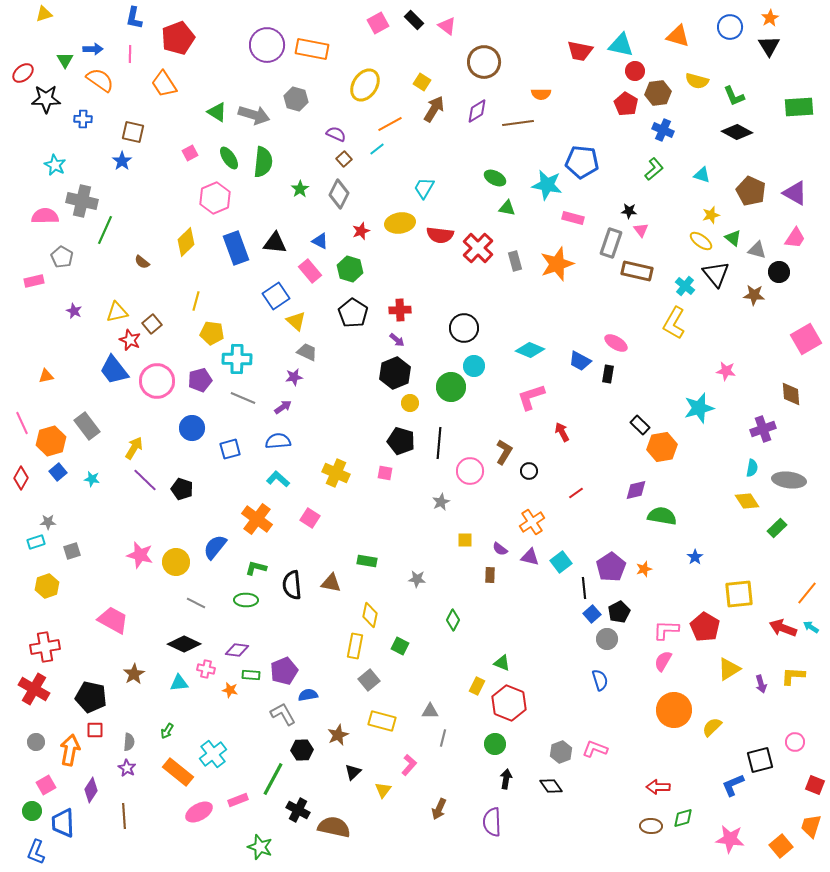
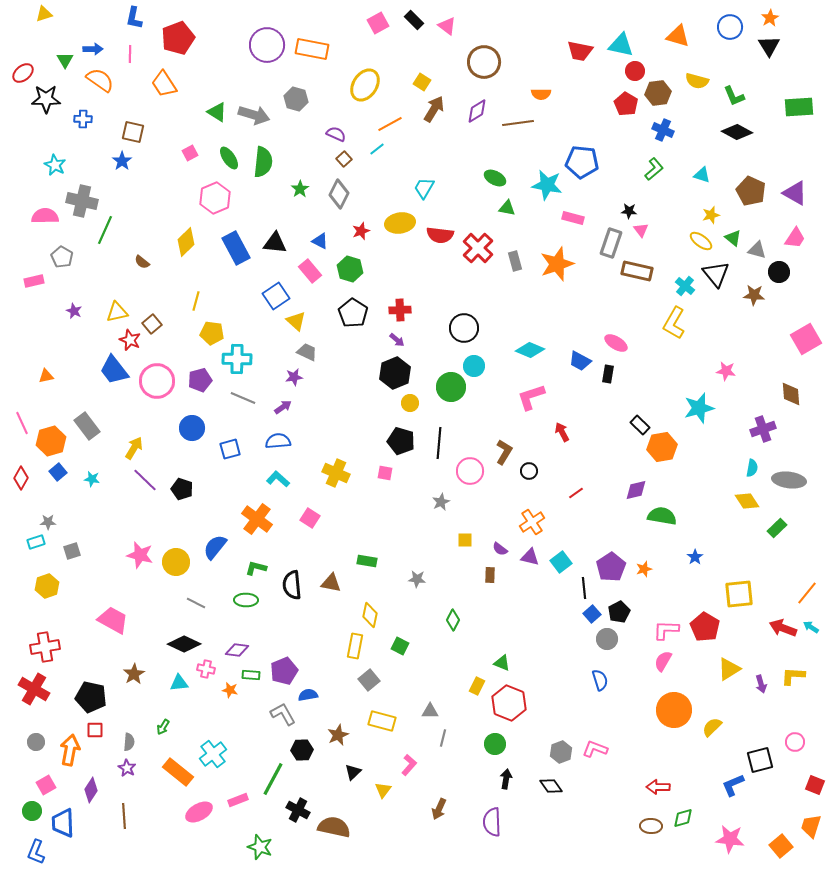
blue rectangle at (236, 248): rotated 8 degrees counterclockwise
green arrow at (167, 731): moved 4 px left, 4 px up
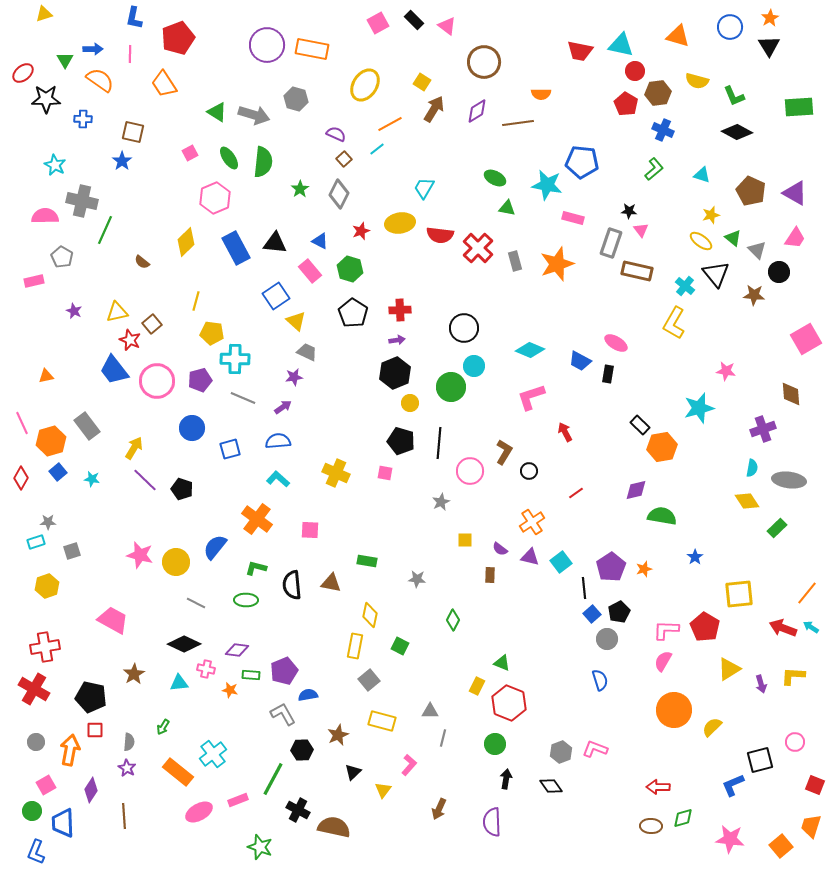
gray triangle at (757, 250): rotated 30 degrees clockwise
purple arrow at (397, 340): rotated 49 degrees counterclockwise
cyan cross at (237, 359): moved 2 px left
red arrow at (562, 432): moved 3 px right
pink square at (310, 518): moved 12 px down; rotated 30 degrees counterclockwise
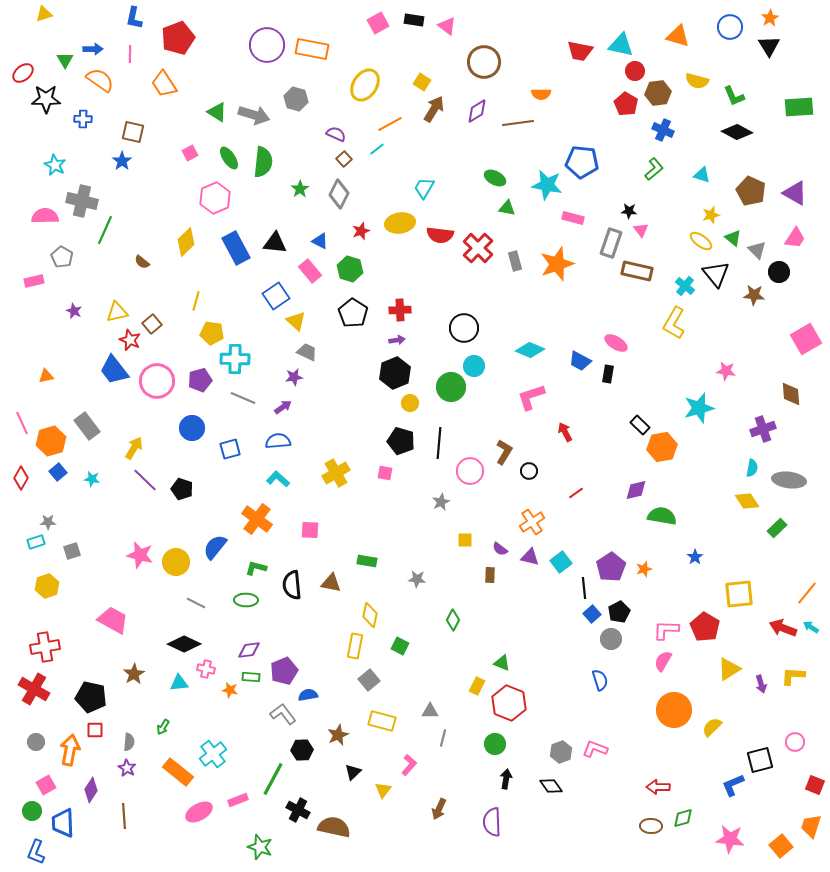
black rectangle at (414, 20): rotated 36 degrees counterclockwise
yellow cross at (336, 473): rotated 36 degrees clockwise
gray circle at (607, 639): moved 4 px right
purple diamond at (237, 650): moved 12 px right; rotated 15 degrees counterclockwise
green rectangle at (251, 675): moved 2 px down
gray L-shape at (283, 714): rotated 8 degrees counterclockwise
